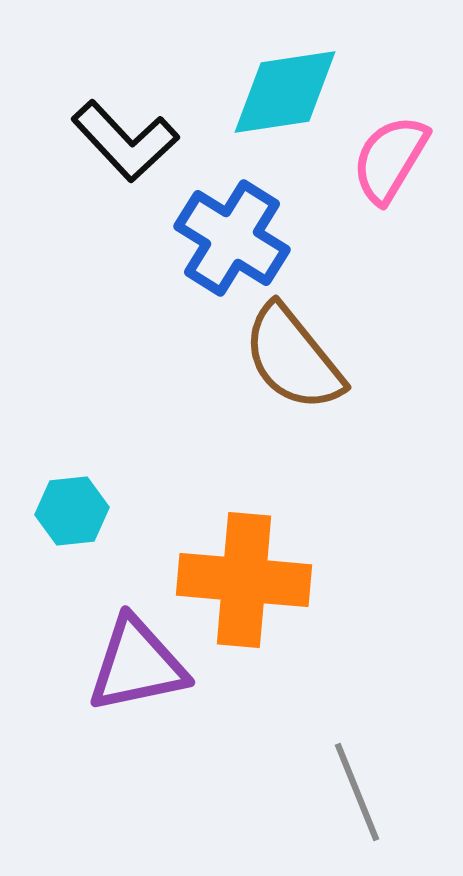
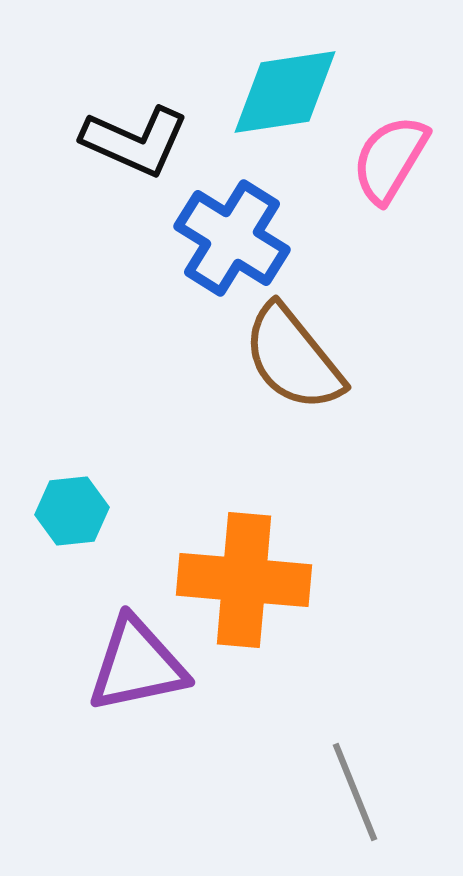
black L-shape: moved 10 px right; rotated 23 degrees counterclockwise
gray line: moved 2 px left
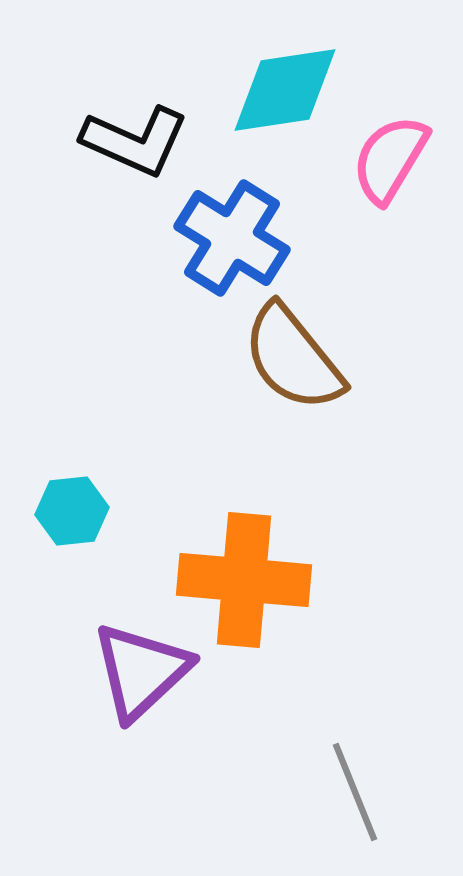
cyan diamond: moved 2 px up
purple triangle: moved 4 px right, 6 px down; rotated 31 degrees counterclockwise
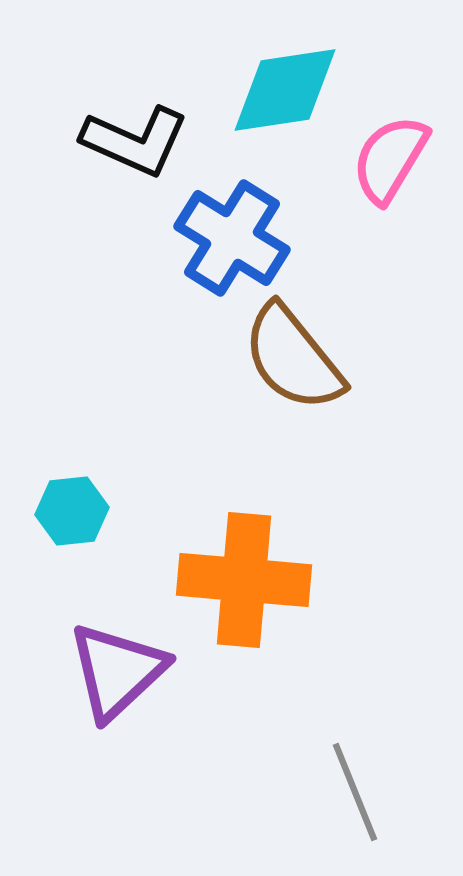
purple triangle: moved 24 px left
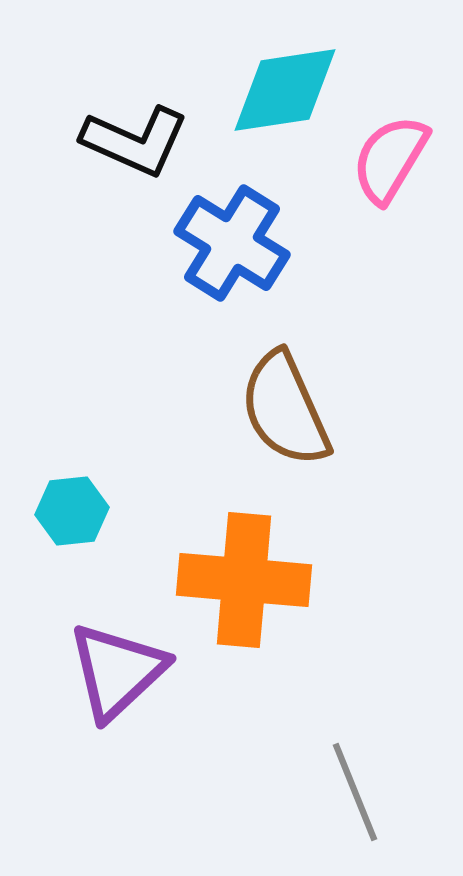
blue cross: moved 5 px down
brown semicircle: moved 8 px left, 51 px down; rotated 15 degrees clockwise
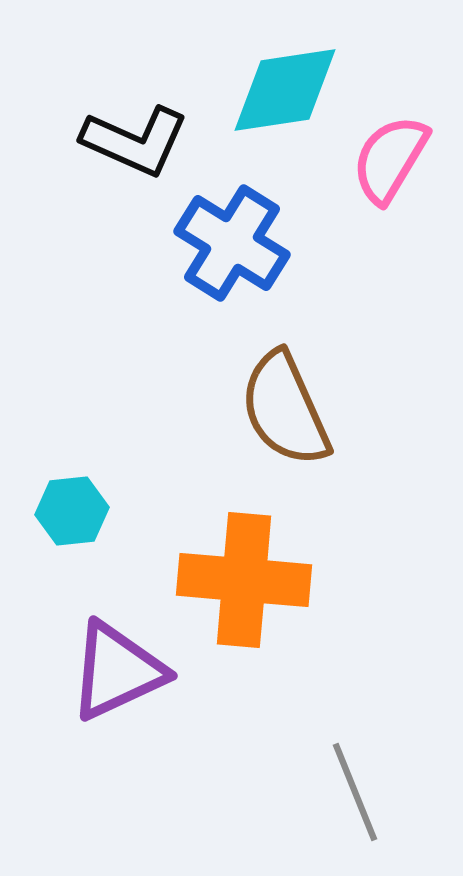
purple triangle: rotated 18 degrees clockwise
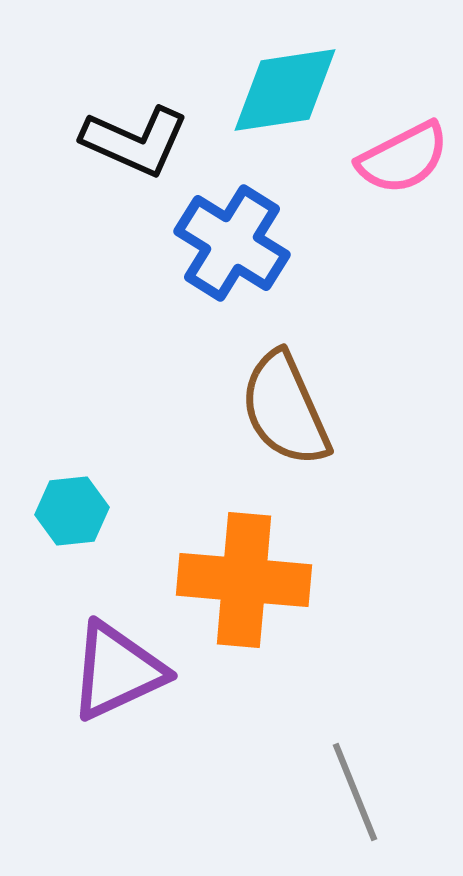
pink semicircle: moved 13 px right, 1 px up; rotated 148 degrees counterclockwise
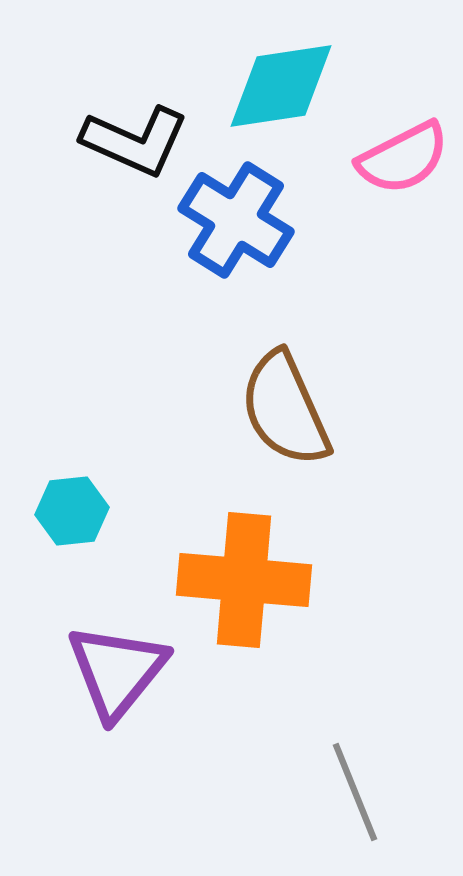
cyan diamond: moved 4 px left, 4 px up
blue cross: moved 4 px right, 23 px up
purple triangle: rotated 26 degrees counterclockwise
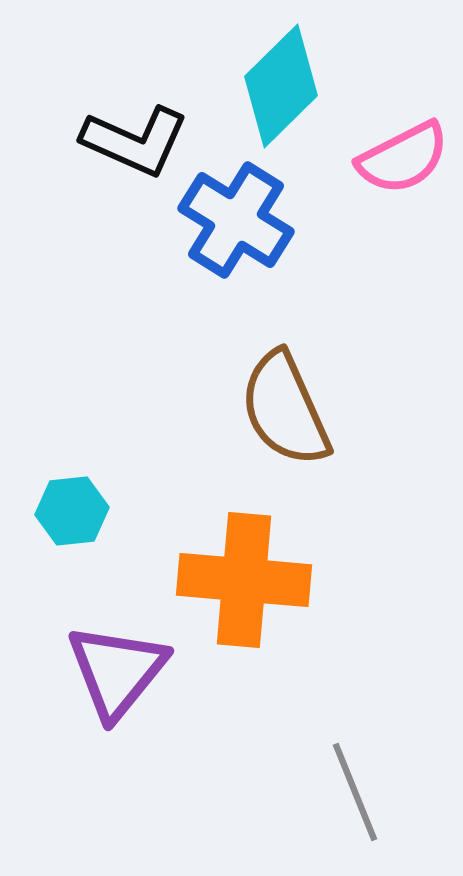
cyan diamond: rotated 36 degrees counterclockwise
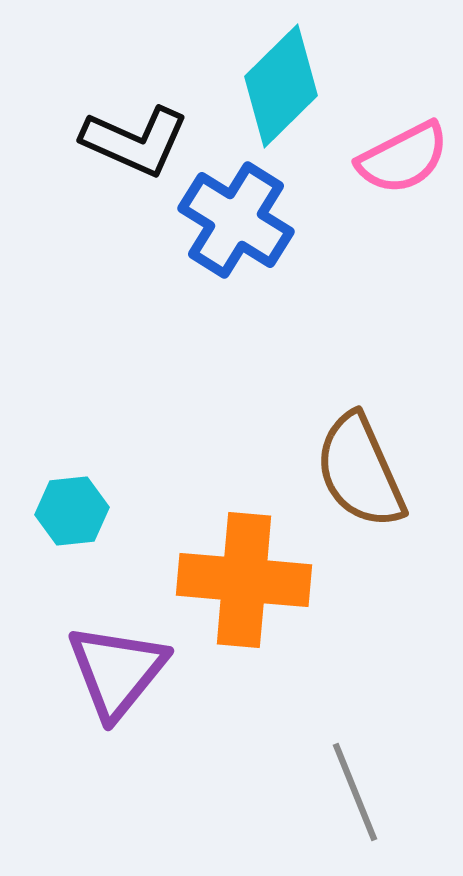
brown semicircle: moved 75 px right, 62 px down
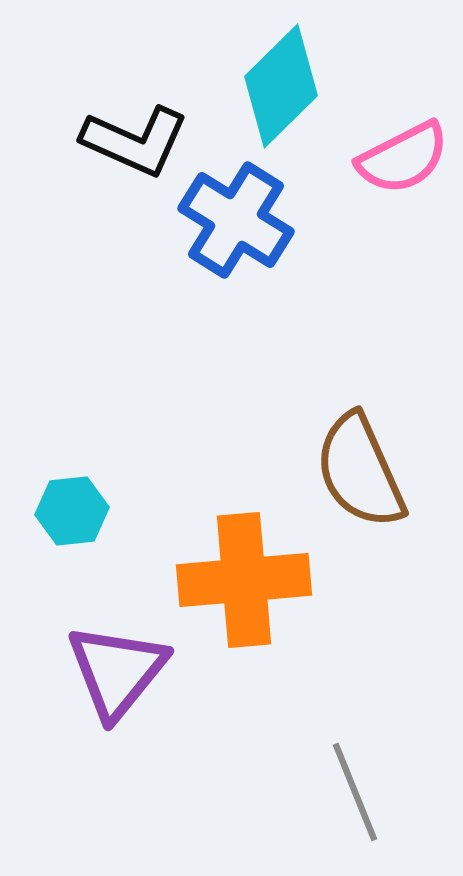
orange cross: rotated 10 degrees counterclockwise
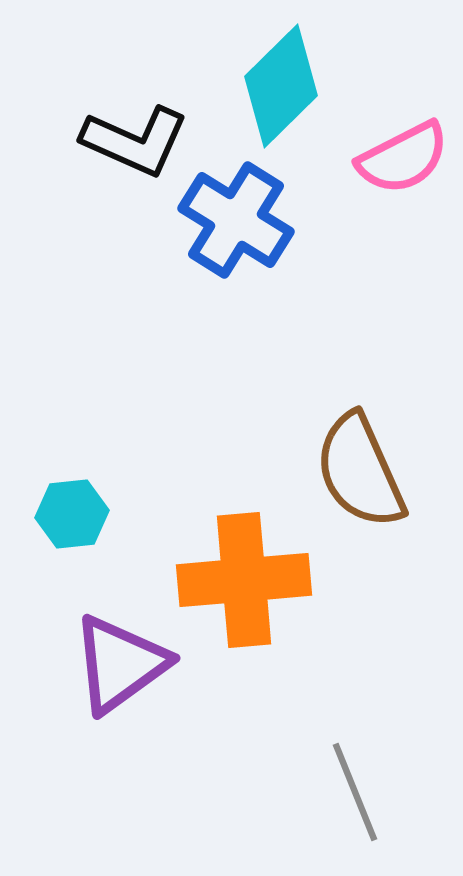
cyan hexagon: moved 3 px down
purple triangle: moved 3 px right, 7 px up; rotated 15 degrees clockwise
